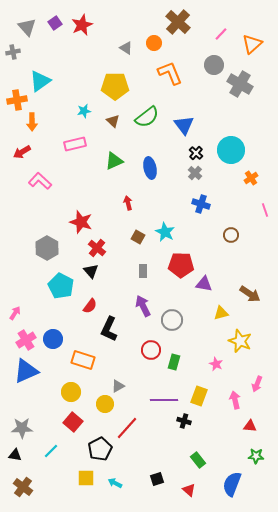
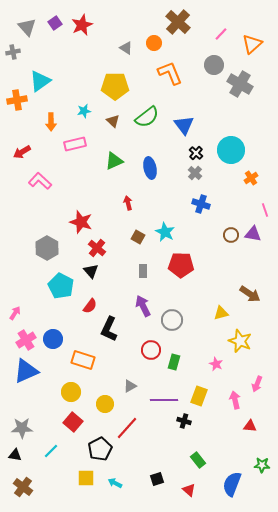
orange arrow at (32, 122): moved 19 px right
purple triangle at (204, 284): moved 49 px right, 50 px up
gray triangle at (118, 386): moved 12 px right
green star at (256, 456): moved 6 px right, 9 px down
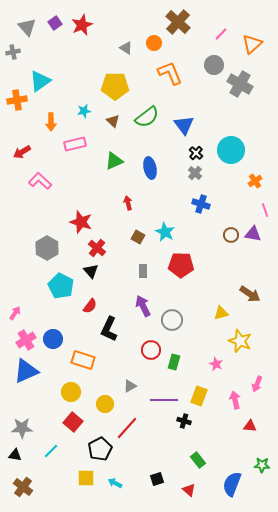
orange cross at (251, 178): moved 4 px right, 3 px down
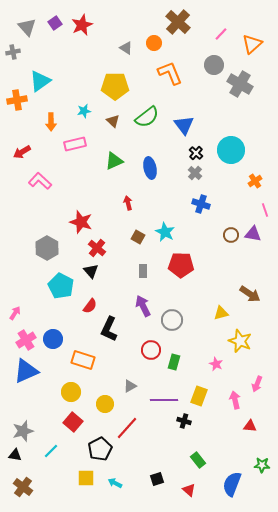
gray star at (22, 428): moved 1 px right, 3 px down; rotated 15 degrees counterclockwise
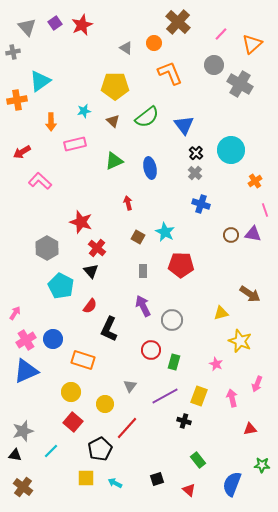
gray triangle at (130, 386): rotated 24 degrees counterclockwise
purple line at (164, 400): moved 1 px right, 4 px up; rotated 28 degrees counterclockwise
pink arrow at (235, 400): moved 3 px left, 2 px up
red triangle at (250, 426): moved 3 px down; rotated 16 degrees counterclockwise
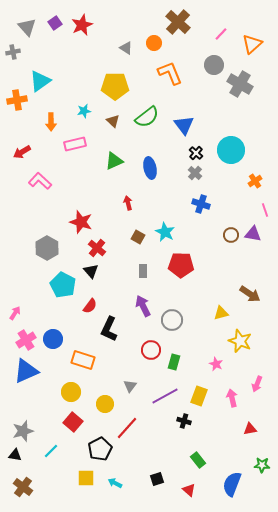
cyan pentagon at (61, 286): moved 2 px right, 1 px up
